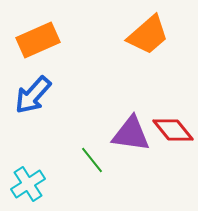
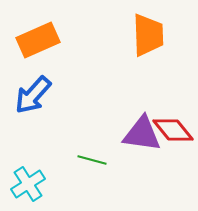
orange trapezoid: rotated 51 degrees counterclockwise
purple triangle: moved 11 px right
green line: rotated 36 degrees counterclockwise
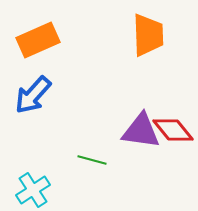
purple triangle: moved 1 px left, 3 px up
cyan cross: moved 5 px right, 6 px down
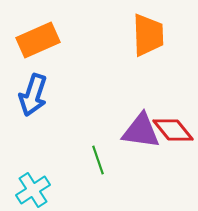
blue arrow: rotated 24 degrees counterclockwise
green line: moved 6 px right; rotated 56 degrees clockwise
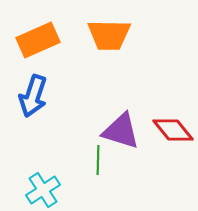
orange trapezoid: moved 39 px left; rotated 93 degrees clockwise
blue arrow: moved 1 px down
purple triangle: moved 20 px left; rotated 9 degrees clockwise
green line: rotated 20 degrees clockwise
cyan cross: moved 10 px right
